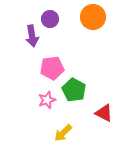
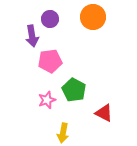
pink pentagon: moved 2 px left, 7 px up
yellow arrow: rotated 36 degrees counterclockwise
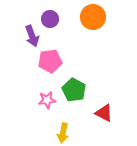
purple arrow: rotated 10 degrees counterclockwise
pink star: rotated 12 degrees clockwise
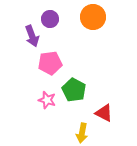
pink pentagon: moved 2 px down
pink star: rotated 24 degrees clockwise
yellow arrow: moved 19 px right
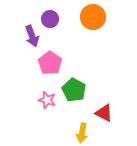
pink pentagon: rotated 30 degrees counterclockwise
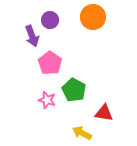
purple circle: moved 1 px down
red triangle: rotated 18 degrees counterclockwise
yellow arrow: rotated 108 degrees clockwise
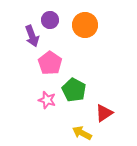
orange circle: moved 8 px left, 8 px down
red triangle: rotated 42 degrees counterclockwise
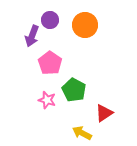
purple arrow: rotated 40 degrees clockwise
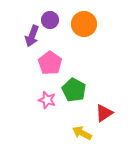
orange circle: moved 1 px left, 1 px up
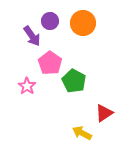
purple circle: moved 1 px down
orange circle: moved 1 px left, 1 px up
purple arrow: rotated 55 degrees counterclockwise
green pentagon: moved 9 px up
pink star: moved 20 px left, 14 px up; rotated 18 degrees clockwise
